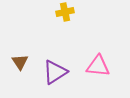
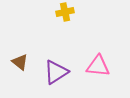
brown triangle: rotated 18 degrees counterclockwise
purple triangle: moved 1 px right
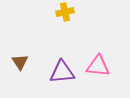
brown triangle: rotated 18 degrees clockwise
purple triangle: moved 6 px right; rotated 28 degrees clockwise
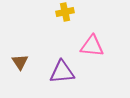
pink triangle: moved 6 px left, 20 px up
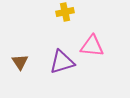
purple triangle: moved 10 px up; rotated 12 degrees counterclockwise
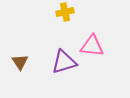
purple triangle: moved 2 px right
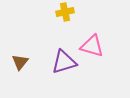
pink triangle: rotated 10 degrees clockwise
brown triangle: rotated 12 degrees clockwise
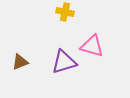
yellow cross: rotated 24 degrees clockwise
brown triangle: rotated 30 degrees clockwise
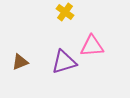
yellow cross: rotated 24 degrees clockwise
pink triangle: rotated 20 degrees counterclockwise
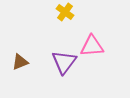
purple triangle: rotated 36 degrees counterclockwise
